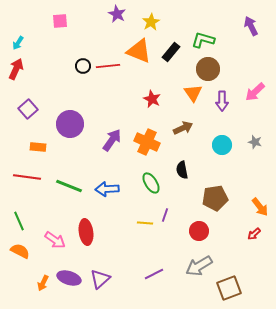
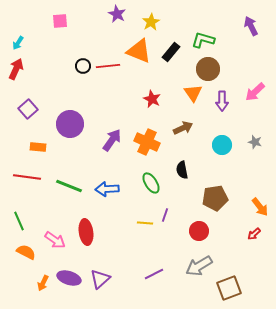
orange semicircle at (20, 251): moved 6 px right, 1 px down
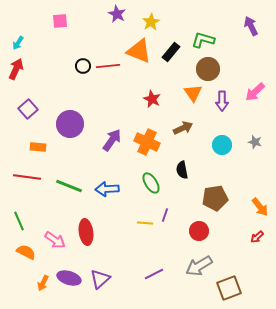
red arrow at (254, 234): moved 3 px right, 3 px down
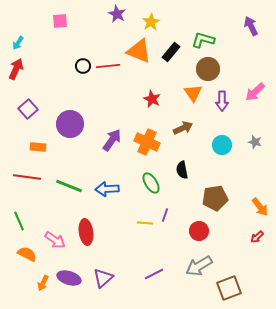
orange semicircle at (26, 252): moved 1 px right, 2 px down
purple triangle at (100, 279): moved 3 px right, 1 px up
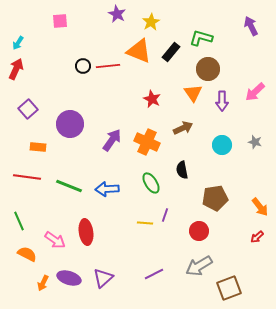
green L-shape at (203, 40): moved 2 px left, 2 px up
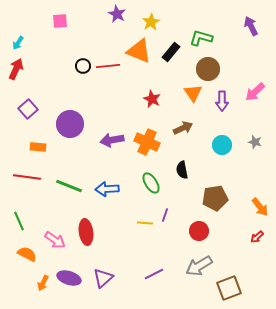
purple arrow at (112, 140): rotated 135 degrees counterclockwise
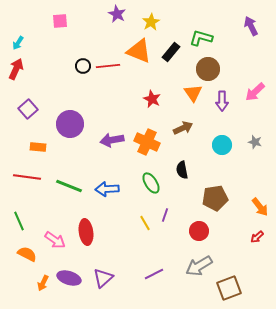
yellow line at (145, 223): rotated 56 degrees clockwise
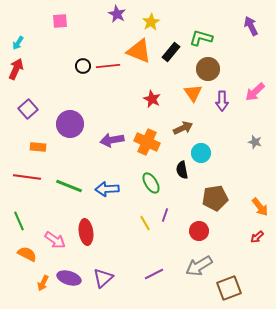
cyan circle at (222, 145): moved 21 px left, 8 px down
